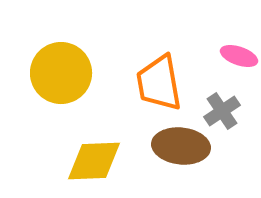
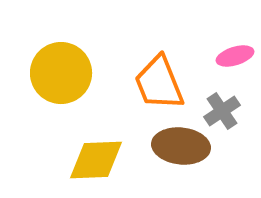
pink ellipse: moved 4 px left; rotated 36 degrees counterclockwise
orange trapezoid: rotated 12 degrees counterclockwise
yellow diamond: moved 2 px right, 1 px up
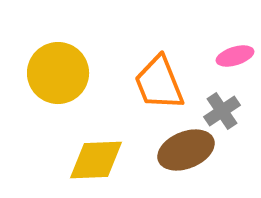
yellow circle: moved 3 px left
brown ellipse: moved 5 px right, 4 px down; rotated 28 degrees counterclockwise
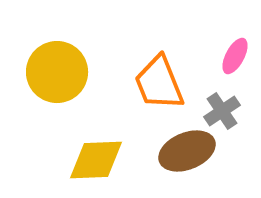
pink ellipse: rotated 45 degrees counterclockwise
yellow circle: moved 1 px left, 1 px up
brown ellipse: moved 1 px right, 1 px down
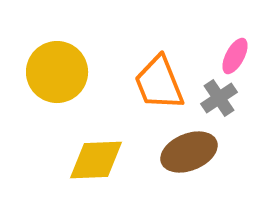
gray cross: moved 3 px left, 13 px up
brown ellipse: moved 2 px right, 1 px down
